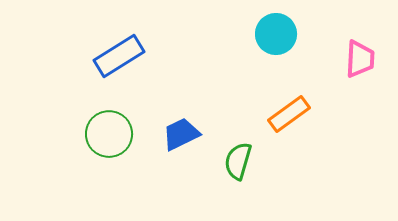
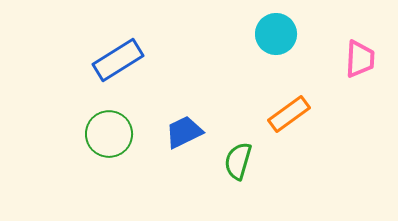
blue rectangle: moved 1 px left, 4 px down
blue trapezoid: moved 3 px right, 2 px up
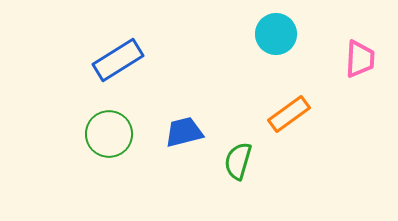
blue trapezoid: rotated 12 degrees clockwise
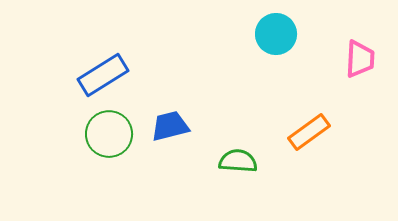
blue rectangle: moved 15 px left, 15 px down
orange rectangle: moved 20 px right, 18 px down
blue trapezoid: moved 14 px left, 6 px up
green semicircle: rotated 78 degrees clockwise
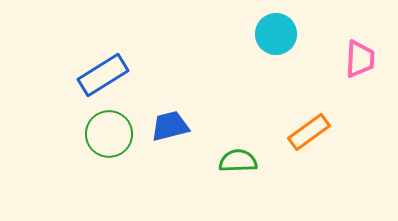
green semicircle: rotated 6 degrees counterclockwise
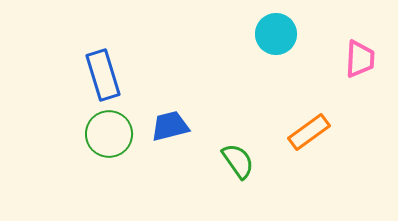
blue rectangle: rotated 75 degrees counterclockwise
green semicircle: rotated 57 degrees clockwise
